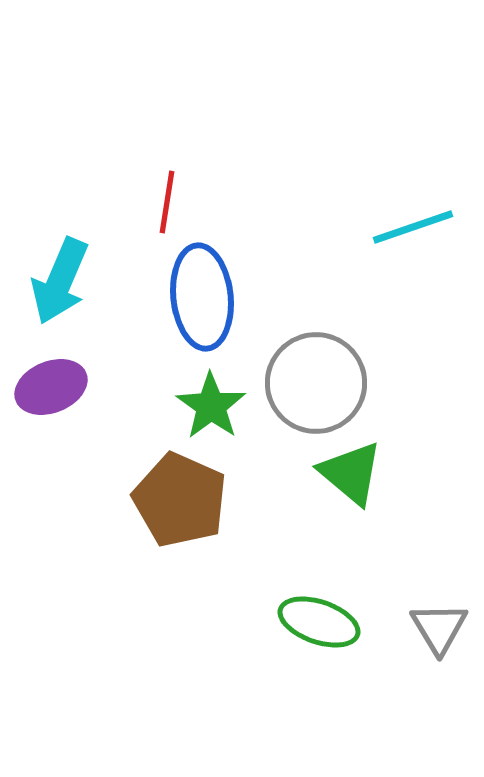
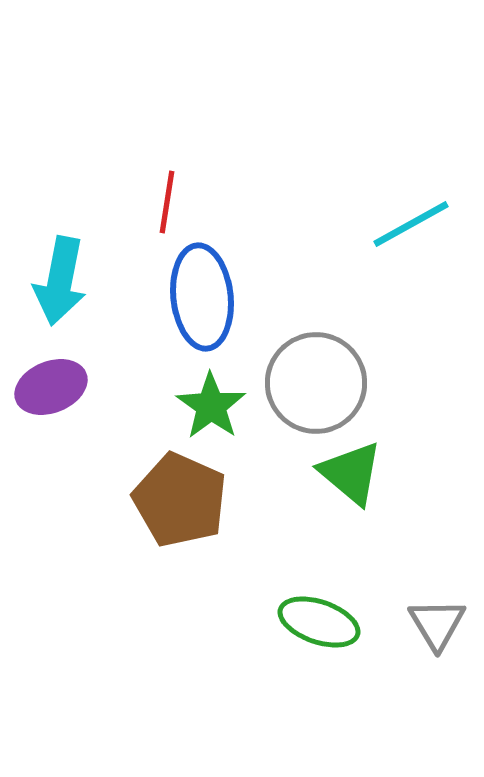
cyan line: moved 2 px left, 3 px up; rotated 10 degrees counterclockwise
cyan arrow: rotated 12 degrees counterclockwise
gray triangle: moved 2 px left, 4 px up
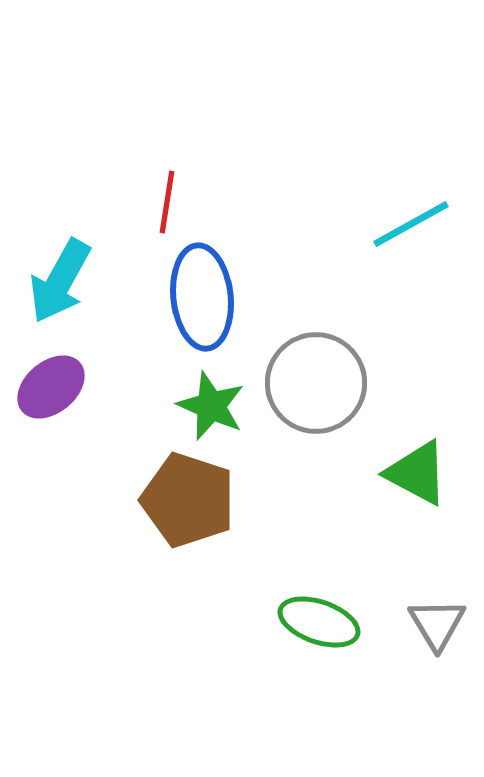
cyan arrow: rotated 18 degrees clockwise
purple ellipse: rotated 18 degrees counterclockwise
green star: rotated 12 degrees counterclockwise
green triangle: moved 66 px right; rotated 12 degrees counterclockwise
brown pentagon: moved 8 px right; rotated 6 degrees counterclockwise
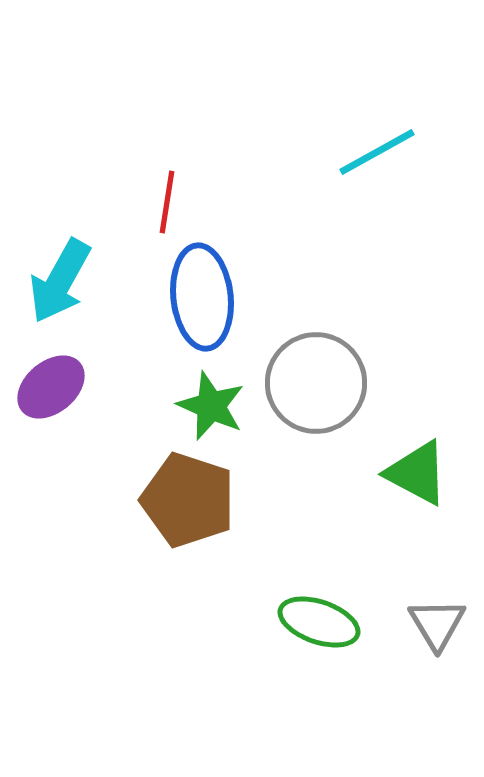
cyan line: moved 34 px left, 72 px up
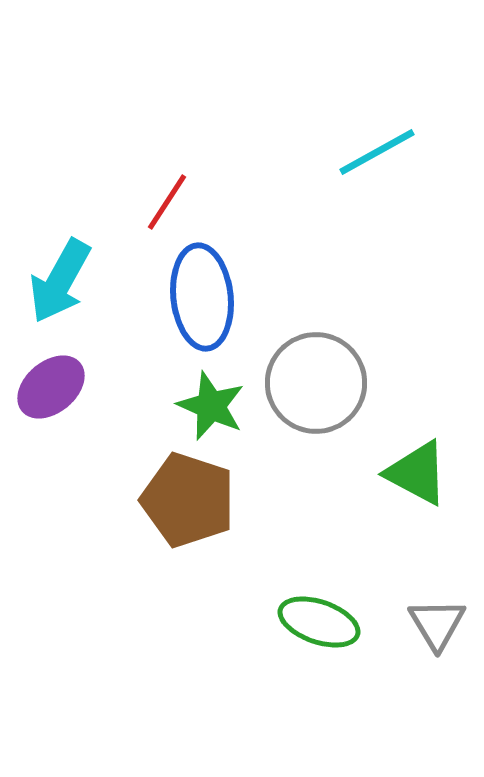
red line: rotated 24 degrees clockwise
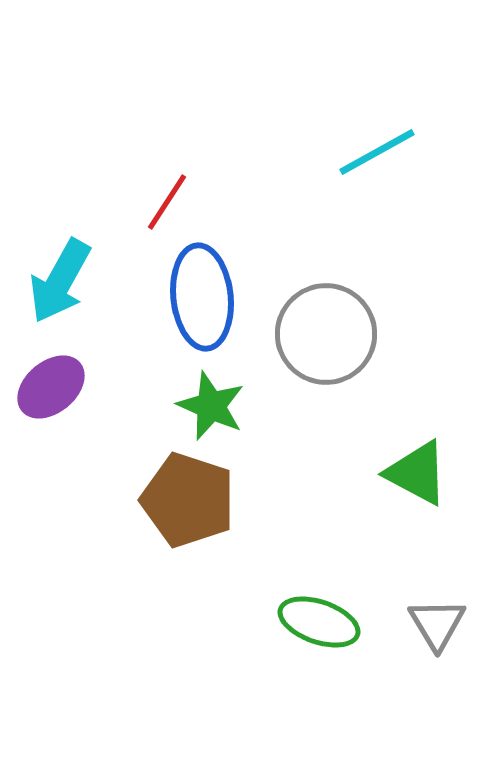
gray circle: moved 10 px right, 49 px up
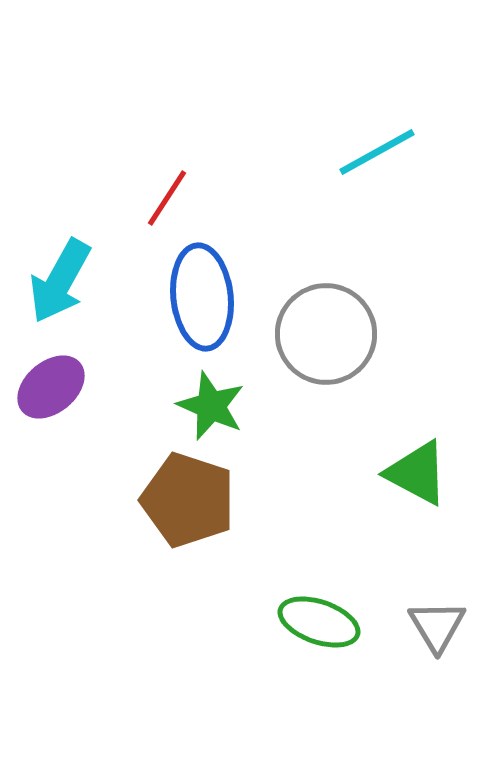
red line: moved 4 px up
gray triangle: moved 2 px down
